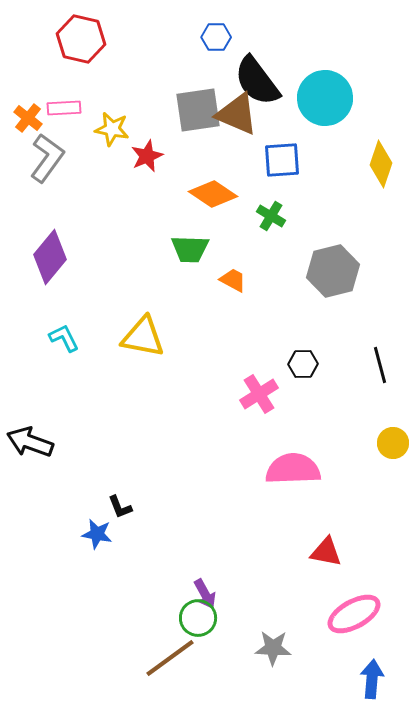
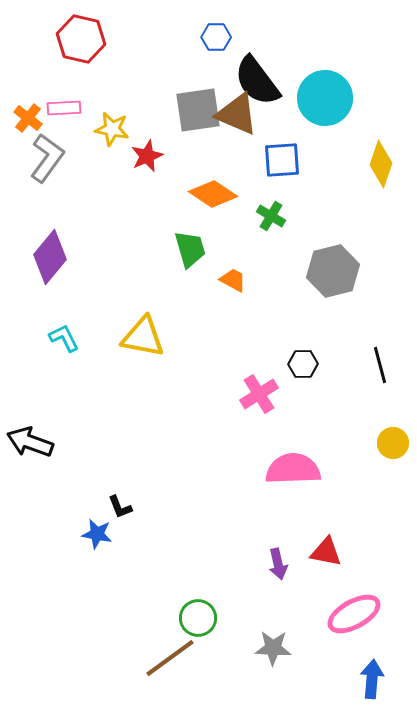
green trapezoid: rotated 108 degrees counterclockwise
purple arrow: moved 73 px right, 30 px up; rotated 16 degrees clockwise
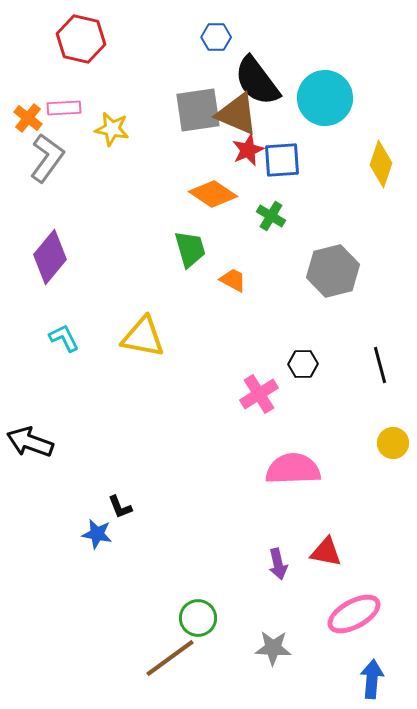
red star: moved 101 px right, 6 px up
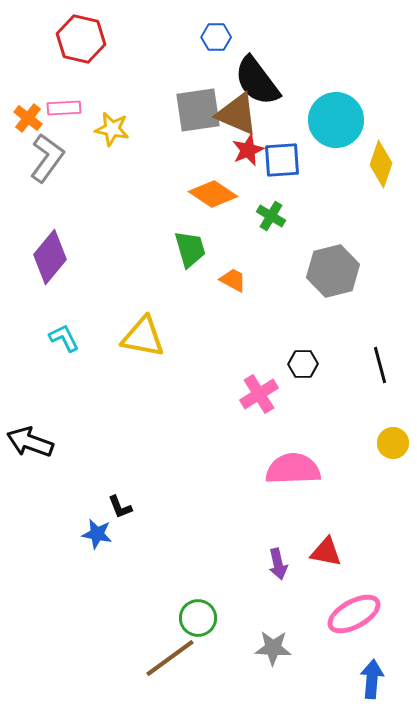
cyan circle: moved 11 px right, 22 px down
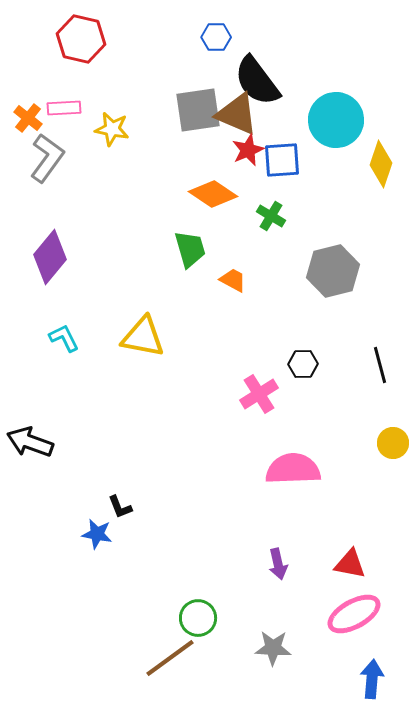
red triangle: moved 24 px right, 12 px down
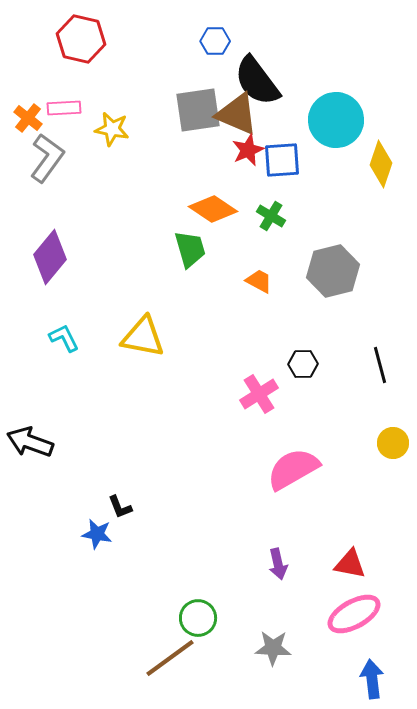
blue hexagon: moved 1 px left, 4 px down
orange diamond: moved 15 px down
orange trapezoid: moved 26 px right, 1 px down
pink semicircle: rotated 28 degrees counterclockwise
blue arrow: rotated 12 degrees counterclockwise
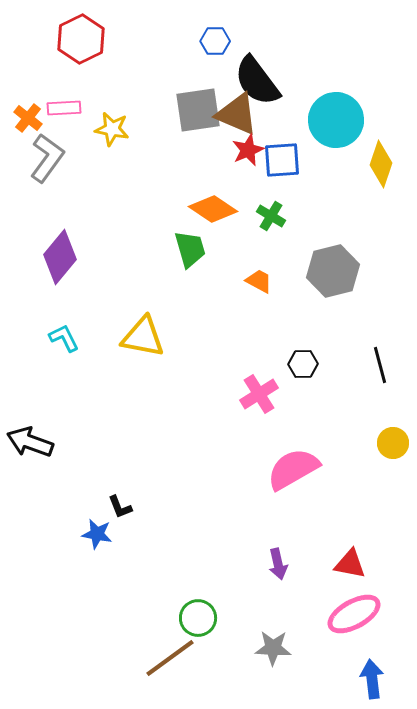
red hexagon: rotated 21 degrees clockwise
purple diamond: moved 10 px right
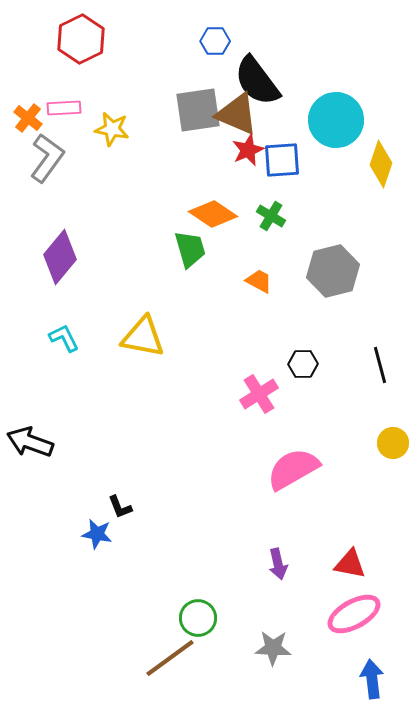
orange diamond: moved 5 px down
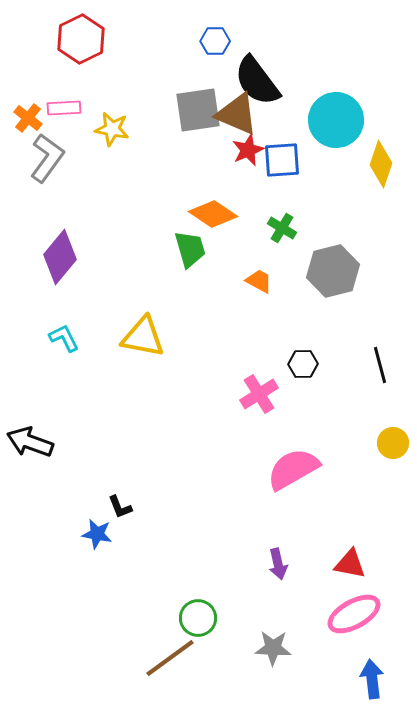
green cross: moved 11 px right, 12 px down
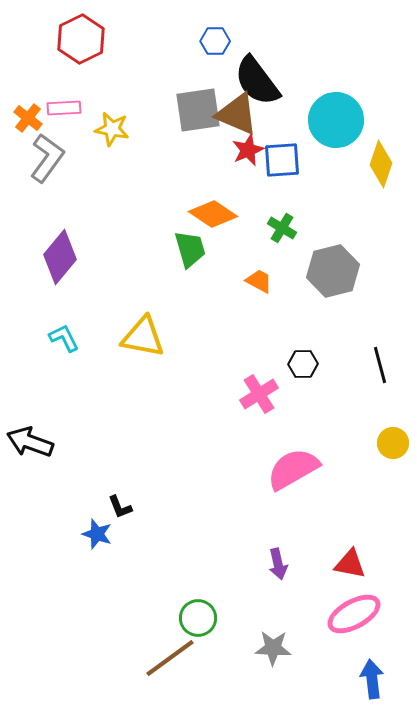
blue star: rotated 8 degrees clockwise
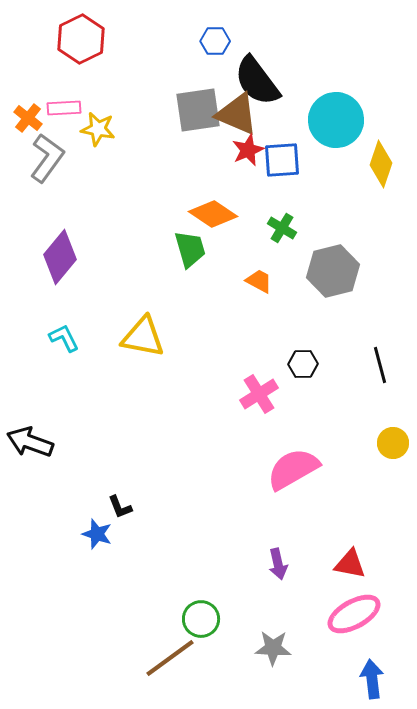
yellow star: moved 14 px left
green circle: moved 3 px right, 1 px down
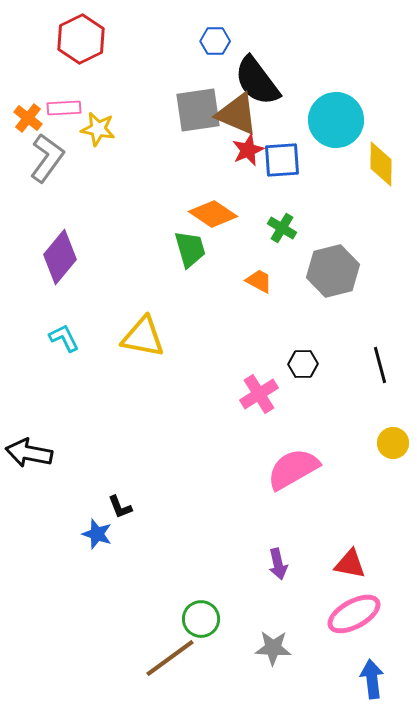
yellow diamond: rotated 18 degrees counterclockwise
black arrow: moved 1 px left, 11 px down; rotated 9 degrees counterclockwise
